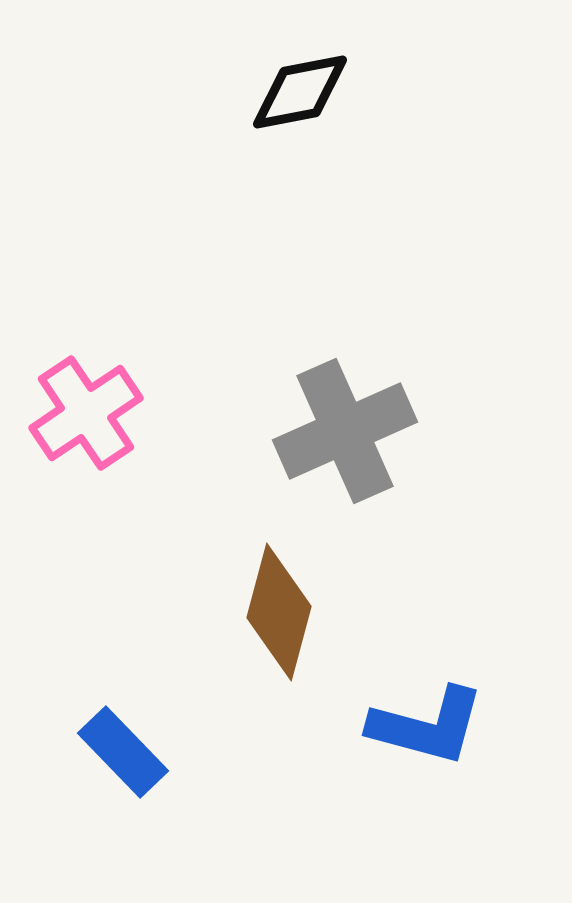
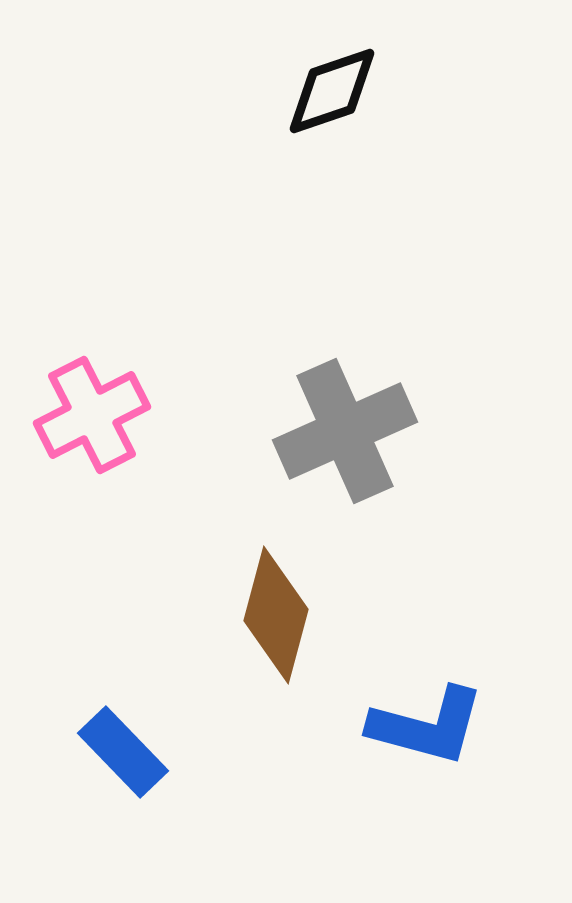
black diamond: moved 32 px right, 1 px up; rotated 8 degrees counterclockwise
pink cross: moved 6 px right, 2 px down; rotated 7 degrees clockwise
brown diamond: moved 3 px left, 3 px down
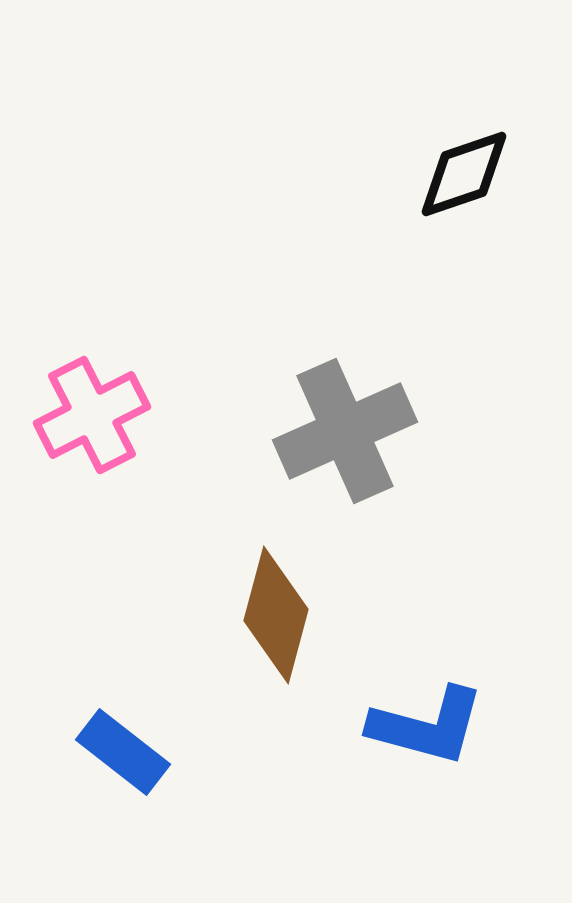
black diamond: moved 132 px right, 83 px down
blue rectangle: rotated 8 degrees counterclockwise
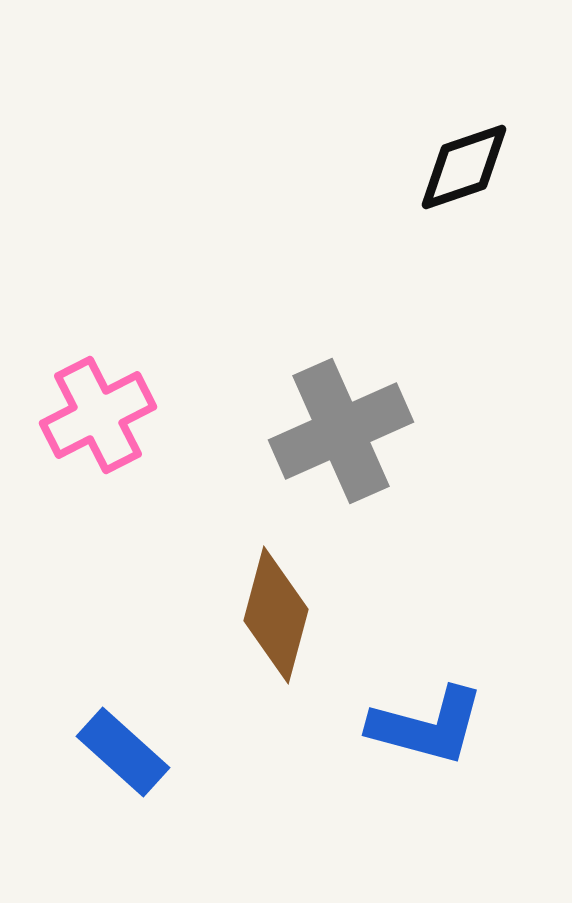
black diamond: moved 7 px up
pink cross: moved 6 px right
gray cross: moved 4 px left
blue rectangle: rotated 4 degrees clockwise
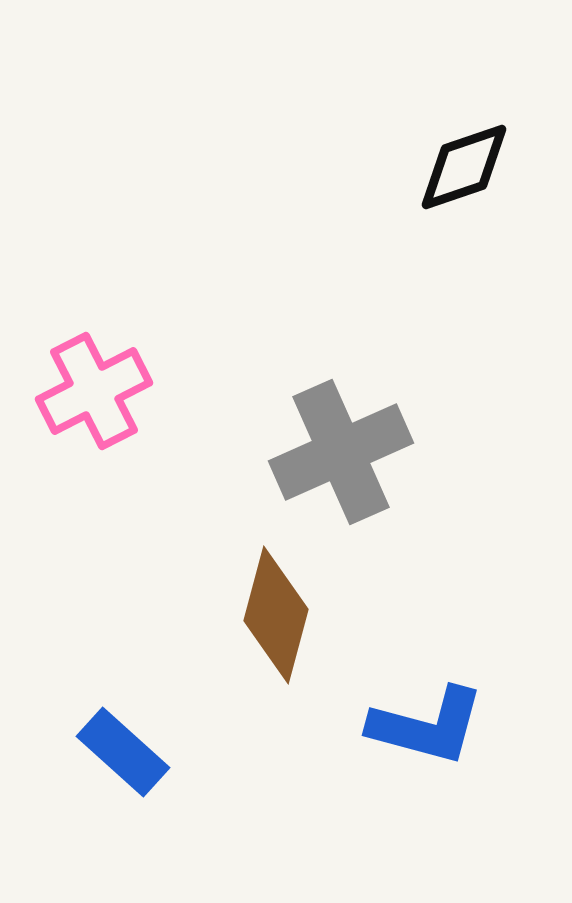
pink cross: moved 4 px left, 24 px up
gray cross: moved 21 px down
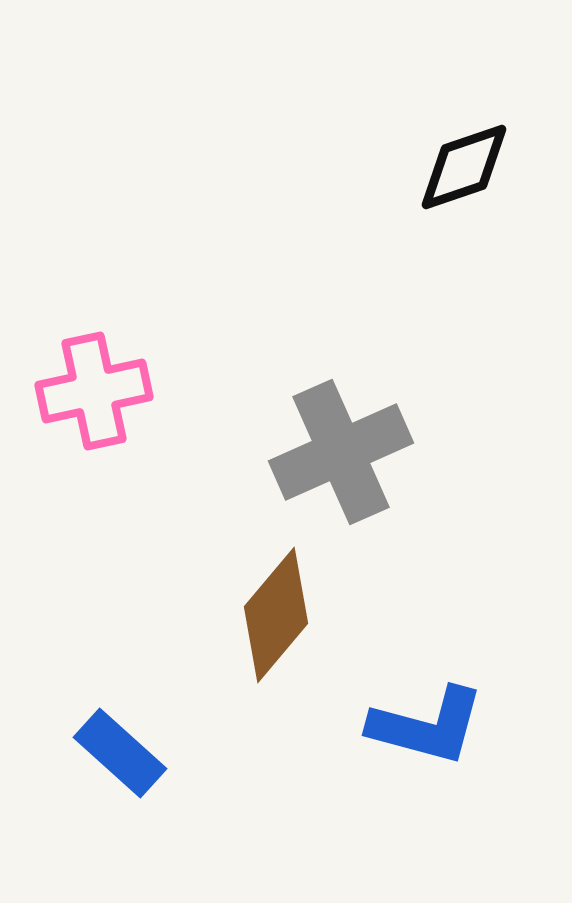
pink cross: rotated 15 degrees clockwise
brown diamond: rotated 25 degrees clockwise
blue rectangle: moved 3 px left, 1 px down
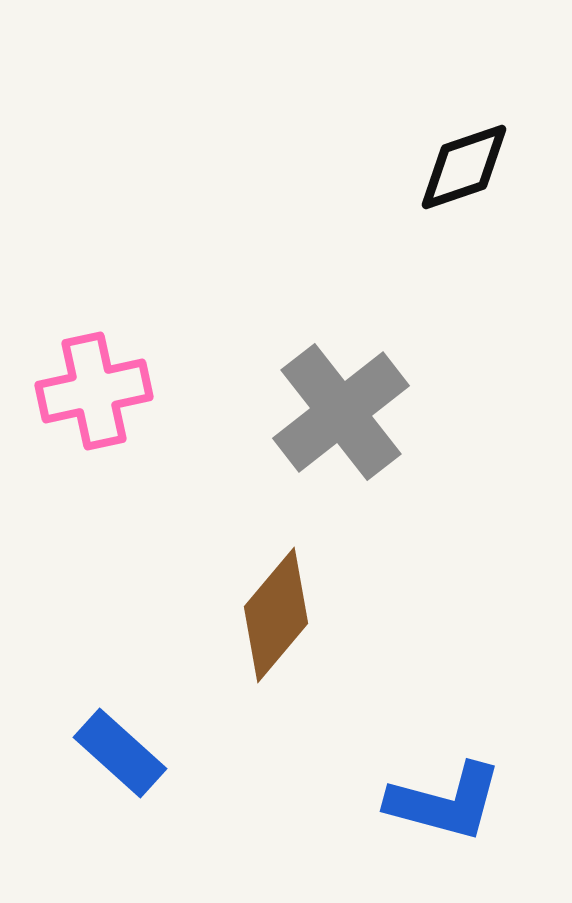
gray cross: moved 40 px up; rotated 14 degrees counterclockwise
blue L-shape: moved 18 px right, 76 px down
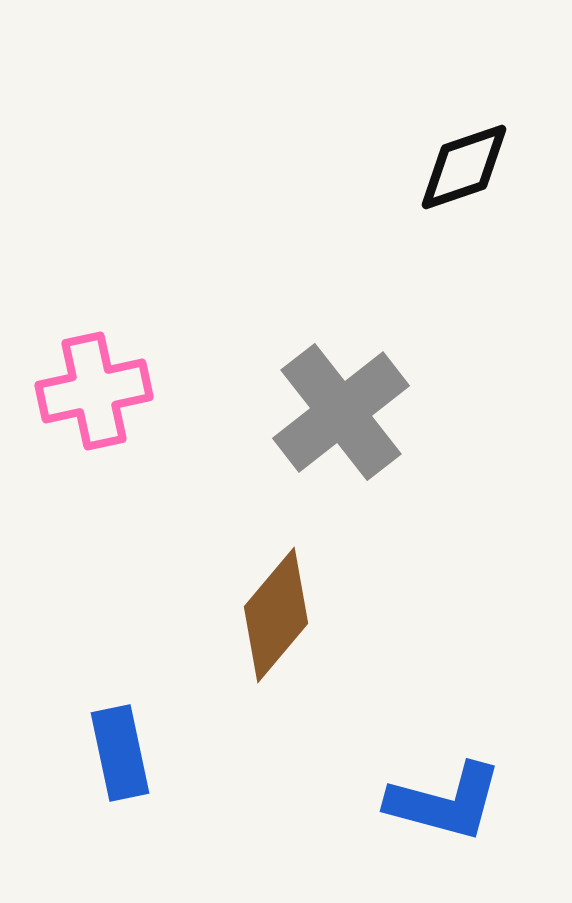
blue rectangle: rotated 36 degrees clockwise
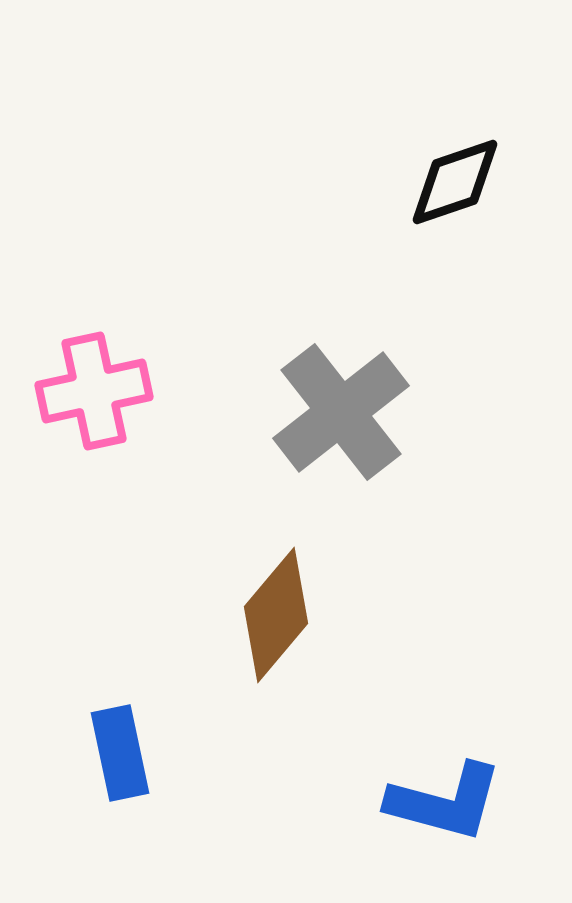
black diamond: moved 9 px left, 15 px down
